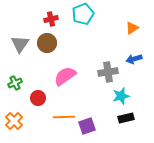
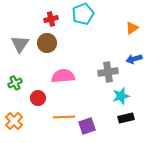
pink semicircle: moved 2 px left; rotated 30 degrees clockwise
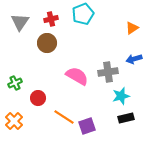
gray triangle: moved 22 px up
pink semicircle: moved 14 px right; rotated 35 degrees clockwise
orange line: rotated 35 degrees clockwise
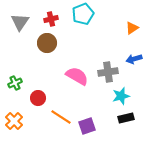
orange line: moved 3 px left
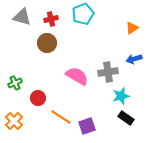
gray triangle: moved 2 px right, 5 px up; rotated 48 degrees counterclockwise
black rectangle: rotated 49 degrees clockwise
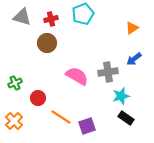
blue arrow: rotated 21 degrees counterclockwise
